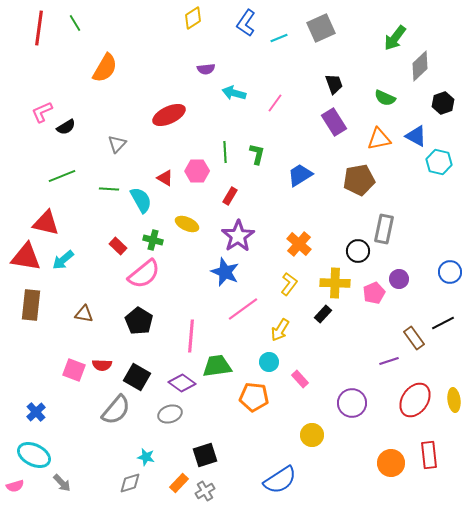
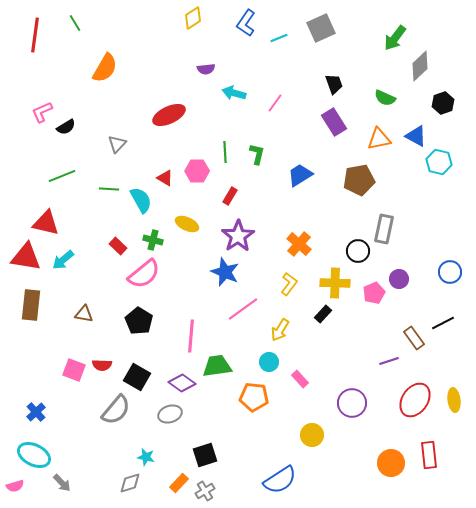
red line at (39, 28): moved 4 px left, 7 px down
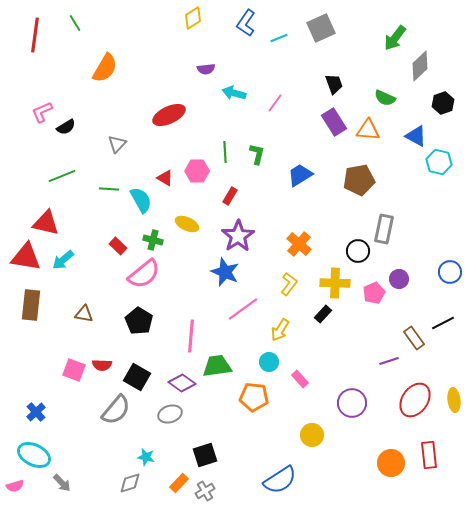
orange triangle at (379, 139): moved 11 px left, 9 px up; rotated 15 degrees clockwise
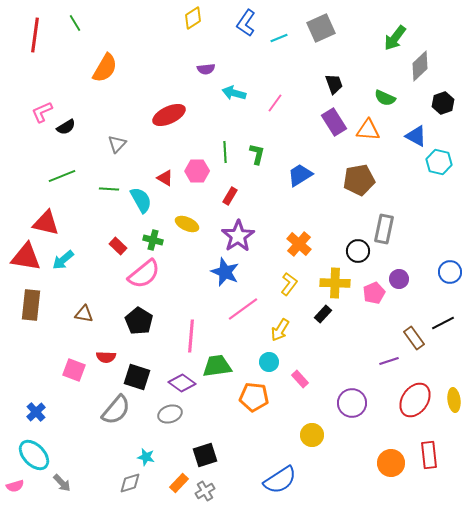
red semicircle at (102, 365): moved 4 px right, 8 px up
black square at (137, 377): rotated 12 degrees counterclockwise
cyan ellipse at (34, 455): rotated 20 degrees clockwise
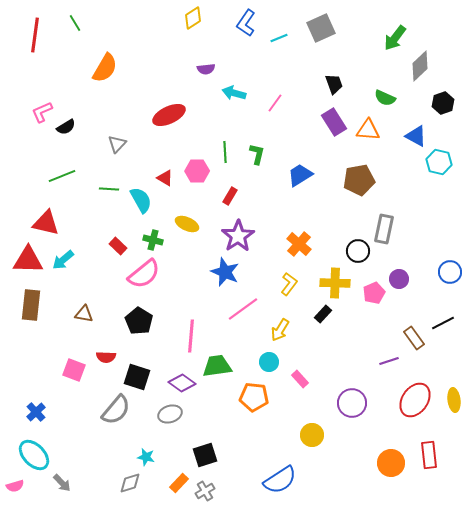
red triangle at (26, 257): moved 2 px right, 3 px down; rotated 8 degrees counterclockwise
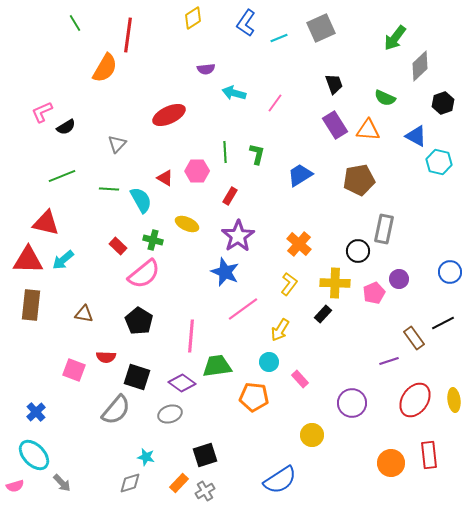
red line at (35, 35): moved 93 px right
purple rectangle at (334, 122): moved 1 px right, 3 px down
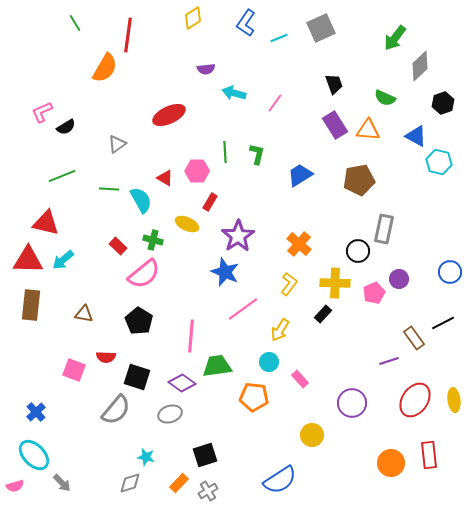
gray triangle at (117, 144): rotated 12 degrees clockwise
red rectangle at (230, 196): moved 20 px left, 6 px down
gray cross at (205, 491): moved 3 px right
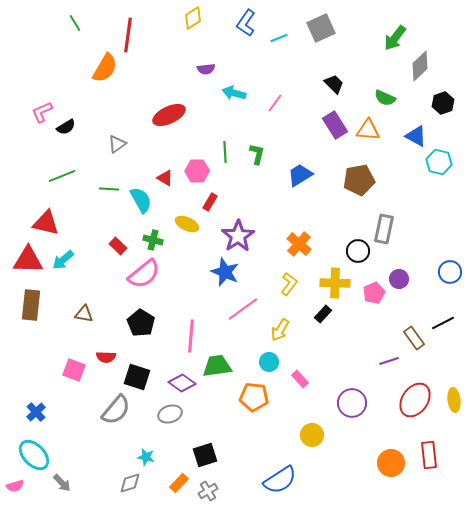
black trapezoid at (334, 84): rotated 25 degrees counterclockwise
black pentagon at (139, 321): moved 2 px right, 2 px down
